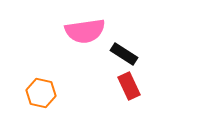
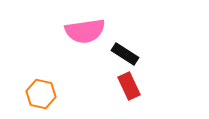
black rectangle: moved 1 px right
orange hexagon: moved 1 px down
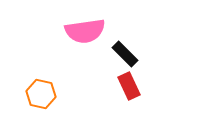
black rectangle: rotated 12 degrees clockwise
